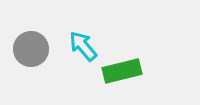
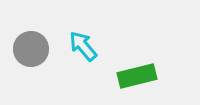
green rectangle: moved 15 px right, 5 px down
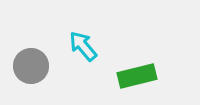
gray circle: moved 17 px down
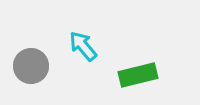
green rectangle: moved 1 px right, 1 px up
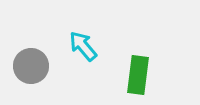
green rectangle: rotated 69 degrees counterclockwise
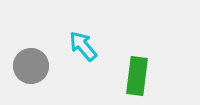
green rectangle: moved 1 px left, 1 px down
